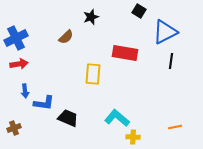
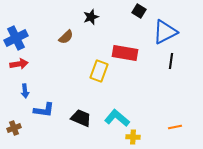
yellow rectangle: moved 6 px right, 3 px up; rotated 15 degrees clockwise
blue L-shape: moved 7 px down
black trapezoid: moved 13 px right
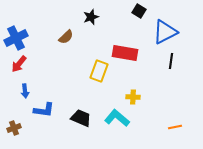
red arrow: rotated 138 degrees clockwise
yellow cross: moved 40 px up
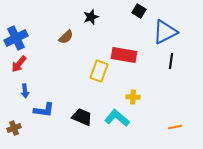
red rectangle: moved 1 px left, 2 px down
black trapezoid: moved 1 px right, 1 px up
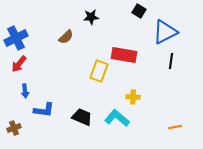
black star: rotated 14 degrees clockwise
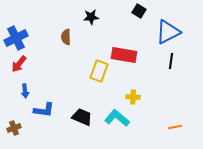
blue triangle: moved 3 px right
brown semicircle: rotated 133 degrees clockwise
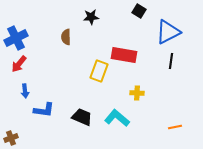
yellow cross: moved 4 px right, 4 px up
brown cross: moved 3 px left, 10 px down
